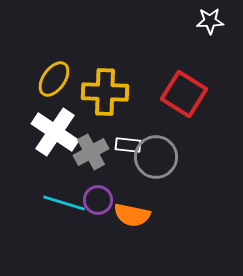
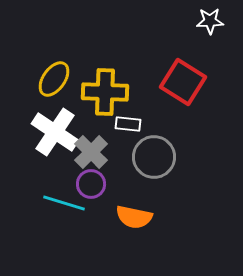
red square: moved 1 px left, 12 px up
white rectangle: moved 21 px up
gray cross: rotated 16 degrees counterclockwise
gray circle: moved 2 px left
purple circle: moved 7 px left, 16 px up
orange semicircle: moved 2 px right, 2 px down
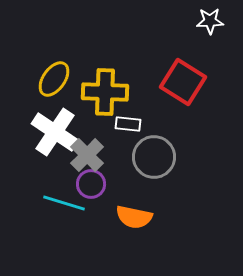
gray cross: moved 4 px left, 3 px down
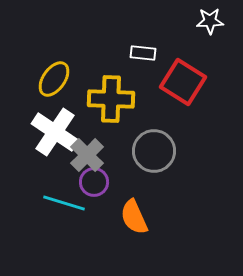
yellow cross: moved 6 px right, 7 px down
white rectangle: moved 15 px right, 71 px up
gray circle: moved 6 px up
purple circle: moved 3 px right, 2 px up
orange semicircle: rotated 54 degrees clockwise
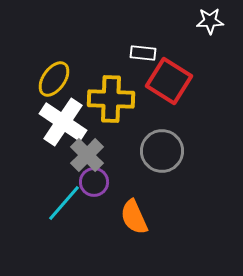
red square: moved 14 px left, 1 px up
white cross: moved 8 px right, 10 px up
gray circle: moved 8 px right
cyan line: rotated 66 degrees counterclockwise
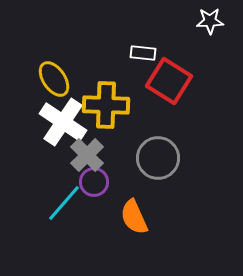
yellow ellipse: rotated 69 degrees counterclockwise
yellow cross: moved 5 px left, 6 px down
gray circle: moved 4 px left, 7 px down
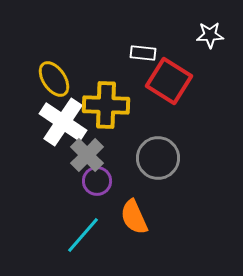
white star: moved 14 px down
purple circle: moved 3 px right, 1 px up
cyan line: moved 19 px right, 32 px down
